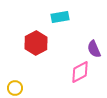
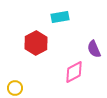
pink diamond: moved 6 px left
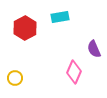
red hexagon: moved 11 px left, 15 px up
pink diamond: rotated 40 degrees counterclockwise
yellow circle: moved 10 px up
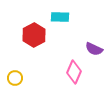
cyan rectangle: rotated 12 degrees clockwise
red hexagon: moved 9 px right, 7 px down
purple semicircle: rotated 42 degrees counterclockwise
